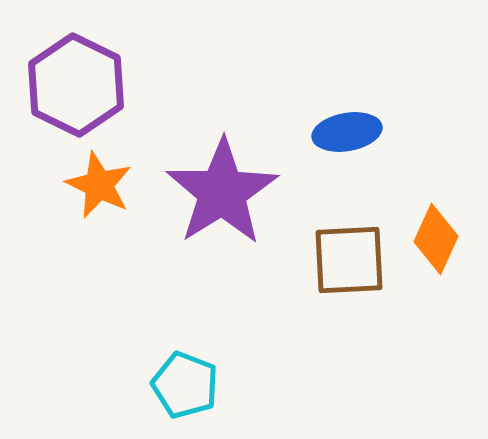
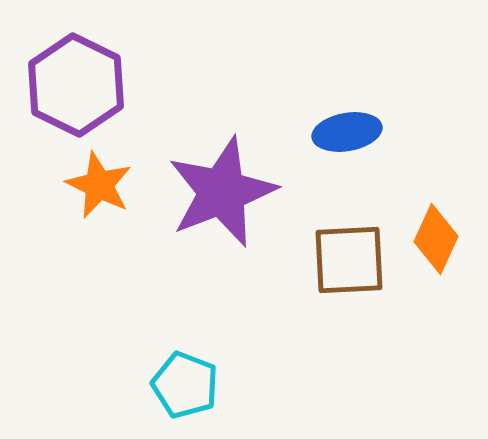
purple star: rotated 11 degrees clockwise
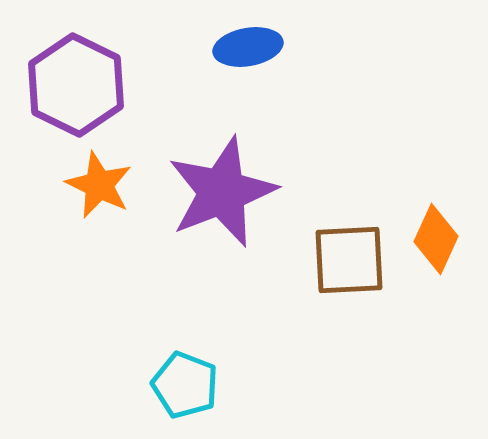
blue ellipse: moved 99 px left, 85 px up
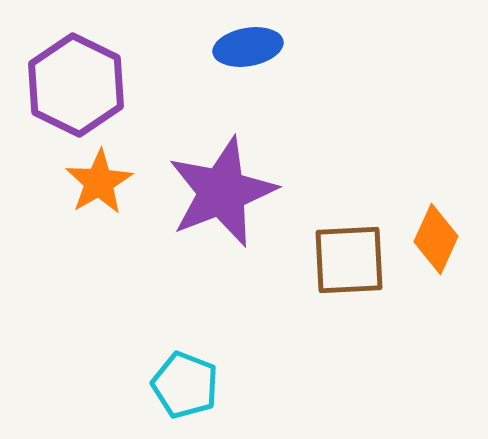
orange star: moved 3 px up; rotated 16 degrees clockwise
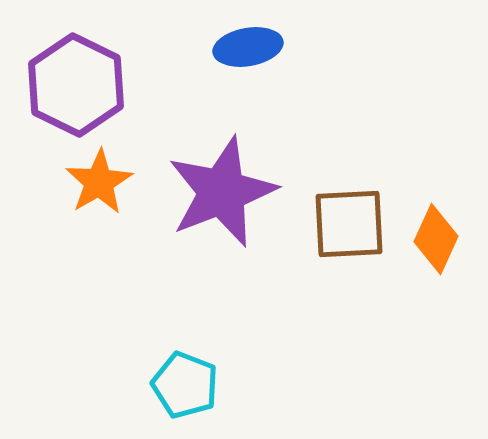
brown square: moved 36 px up
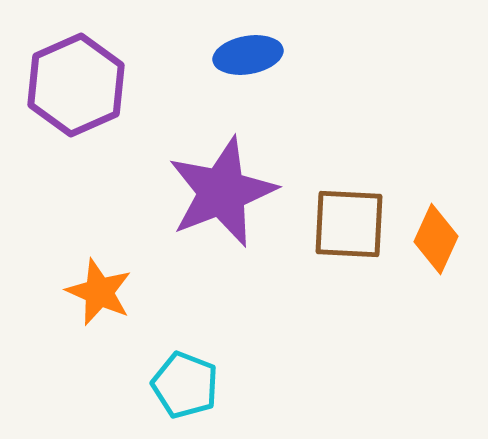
blue ellipse: moved 8 px down
purple hexagon: rotated 10 degrees clockwise
orange star: moved 110 px down; rotated 18 degrees counterclockwise
brown square: rotated 6 degrees clockwise
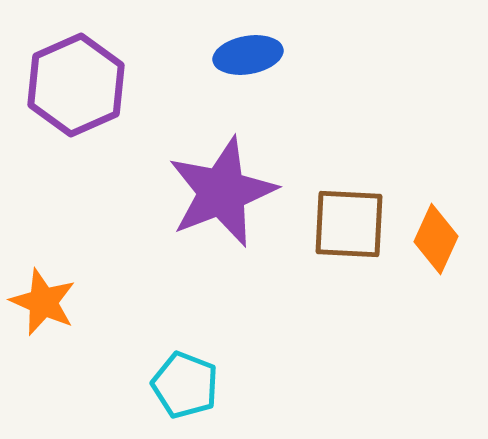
orange star: moved 56 px left, 10 px down
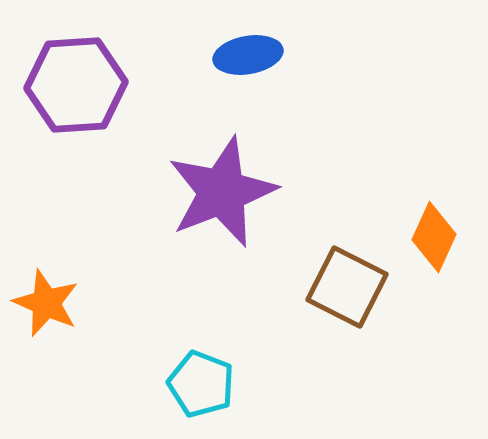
purple hexagon: rotated 20 degrees clockwise
brown square: moved 2 px left, 63 px down; rotated 24 degrees clockwise
orange diamond: moved 2 px left, 2 px up
orange star: moved 3 px right, 1 px down
cyan pentagon: moved 16 px right, 1 px up
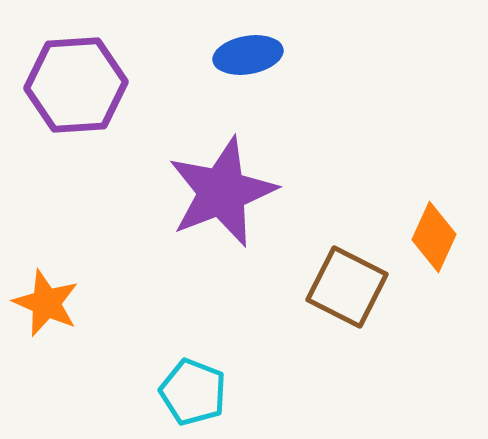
cyan pentagon: moved 8 px left, 8 px down
